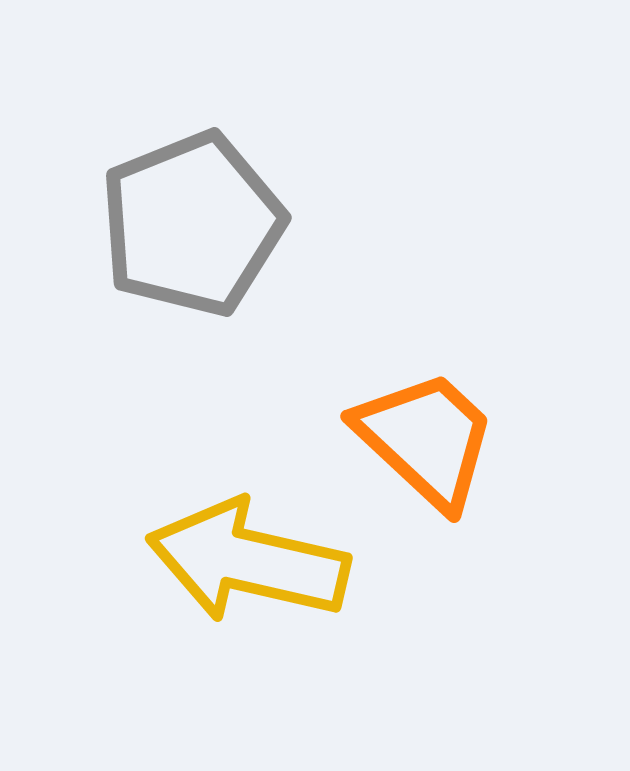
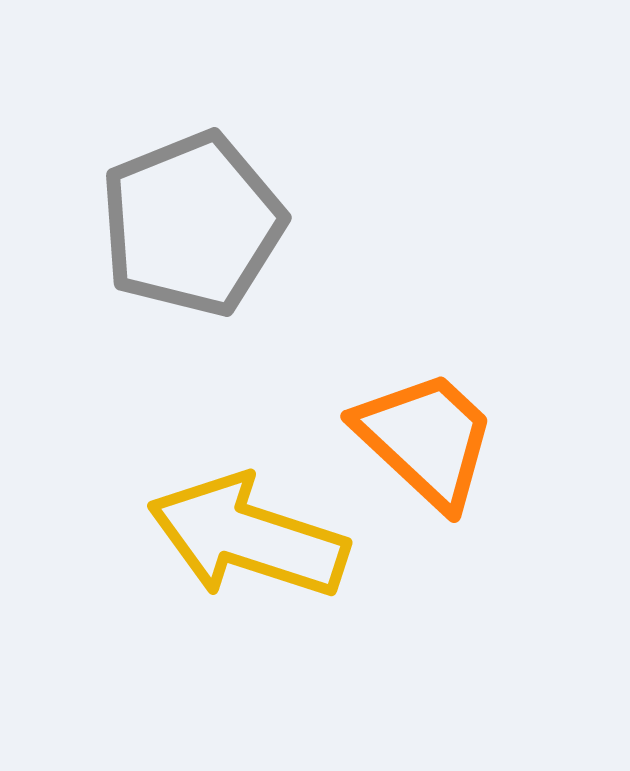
yellow arrow: moved 24 px up; rotated 5 degrees clockwise
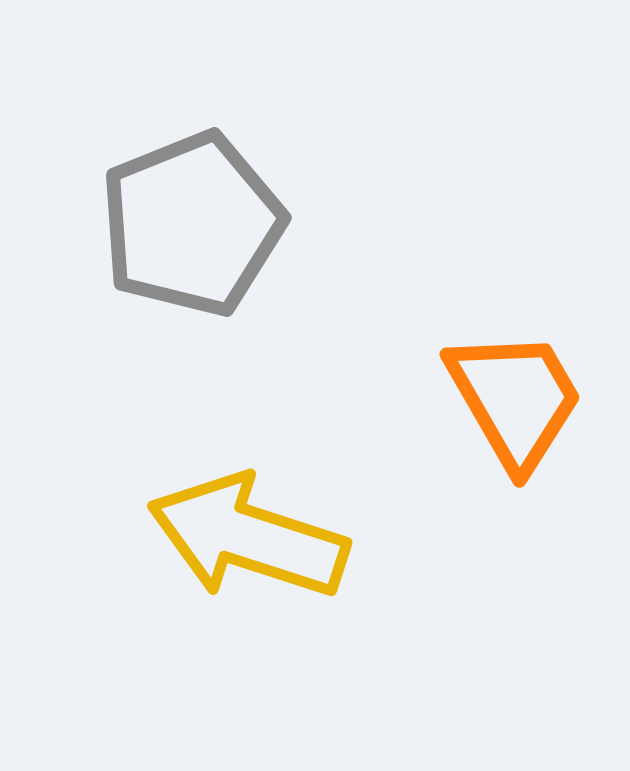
orange trapezoid: moved 89 px right, 40 px up; rotated 17 degrees clockwise
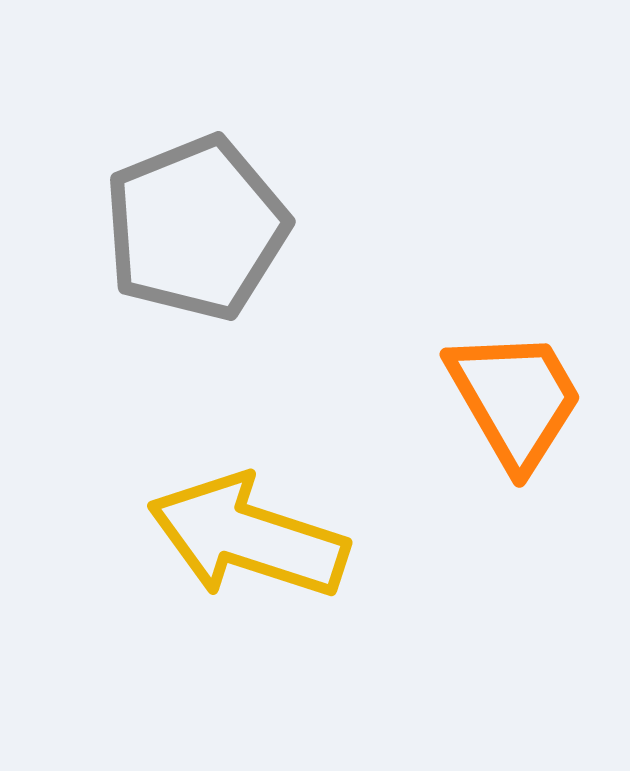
gray pentagon: moved 4 px right, 4 px down
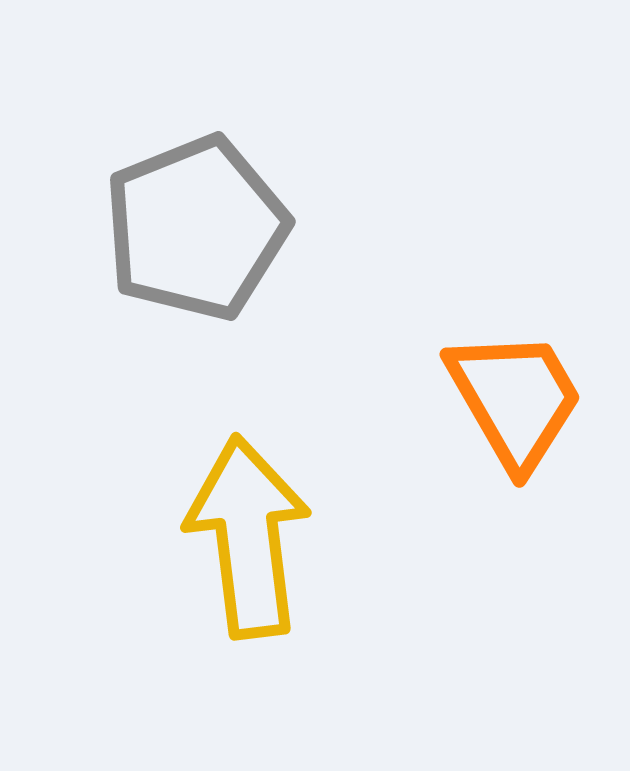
yellow arrow: rotated 65 degrees clockwise
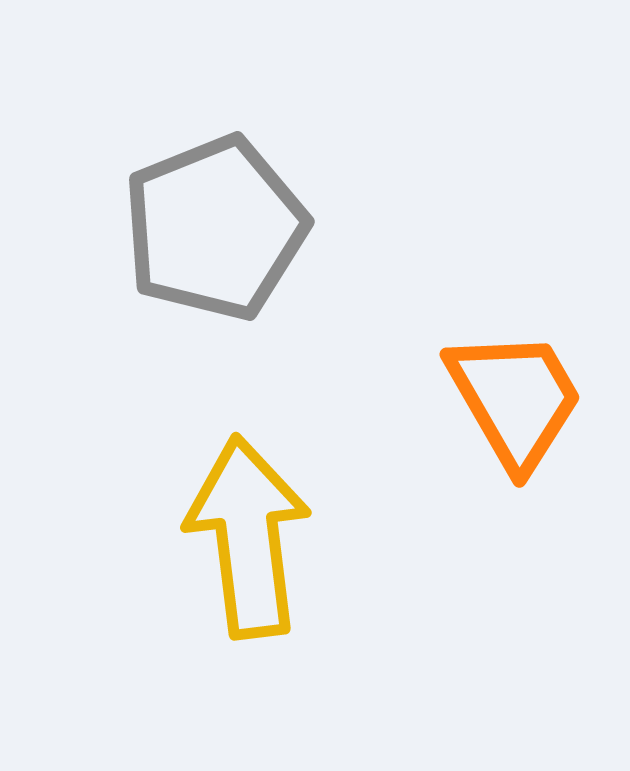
gray pentagon: moved 19 px right
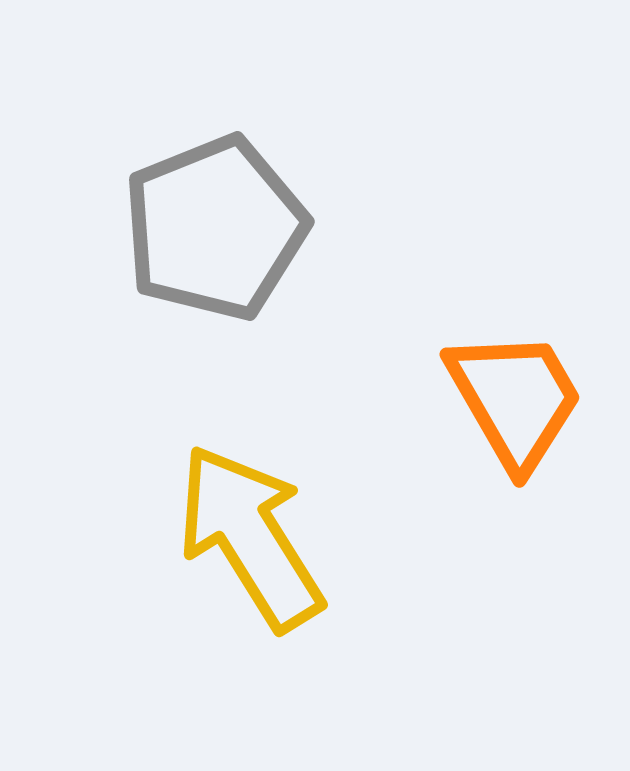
yellow arrow: moved 2 px right; rotated 25 degrees counterclockwise
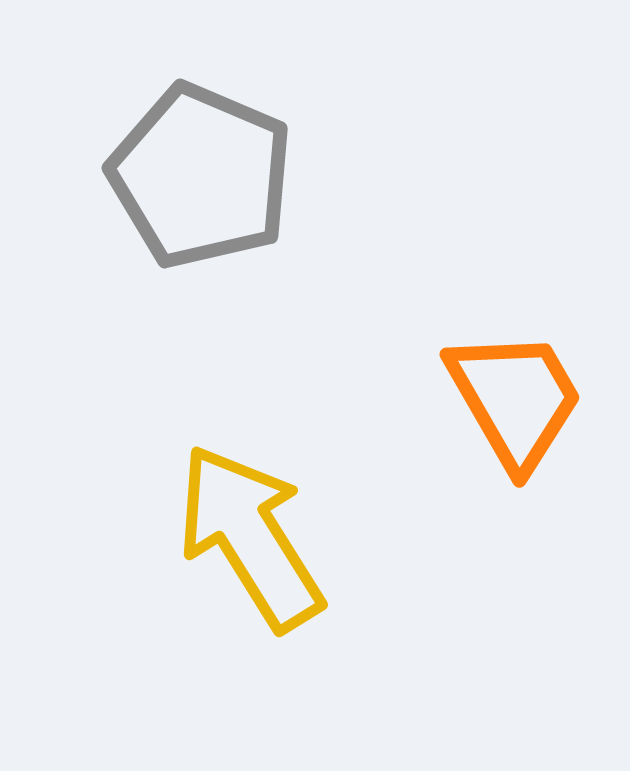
gray pentagon: moved 14 px left, 52 px up; rotated 27 degrees counterclockwise
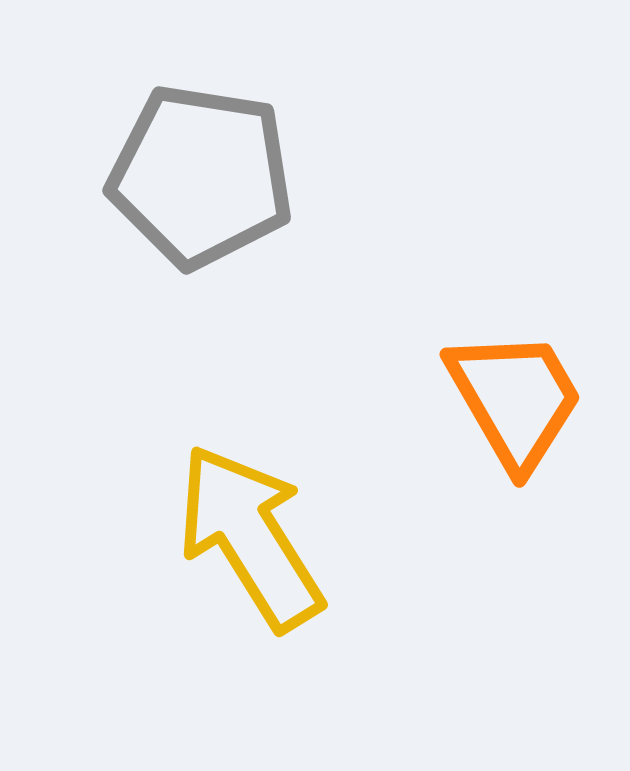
gray pentagon: rotated 14 degrees counterclockwise
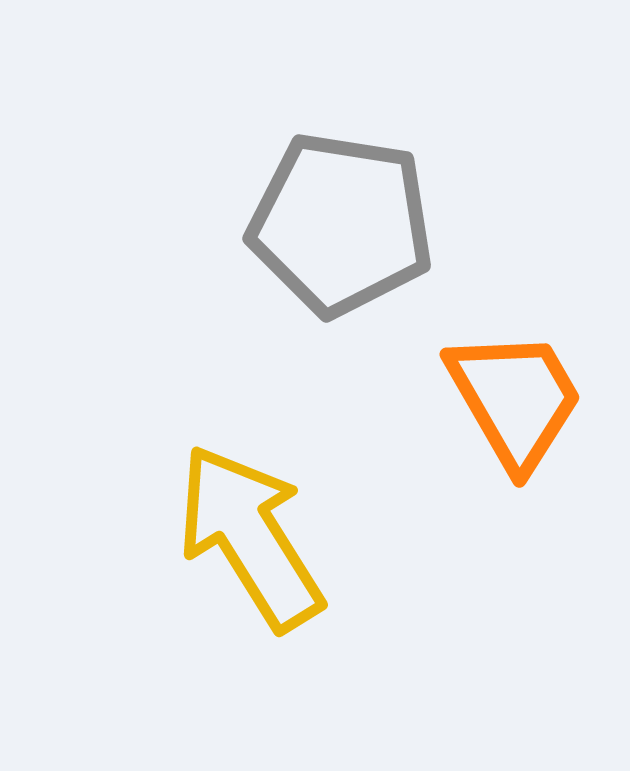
gray pentagon: moved 140 px right, 48 px down
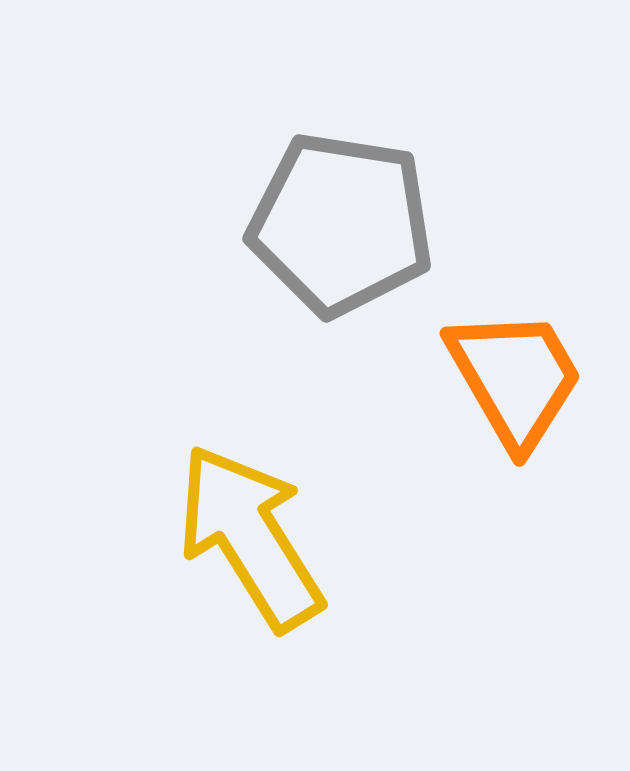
orange trapezoid: moved 21 px up
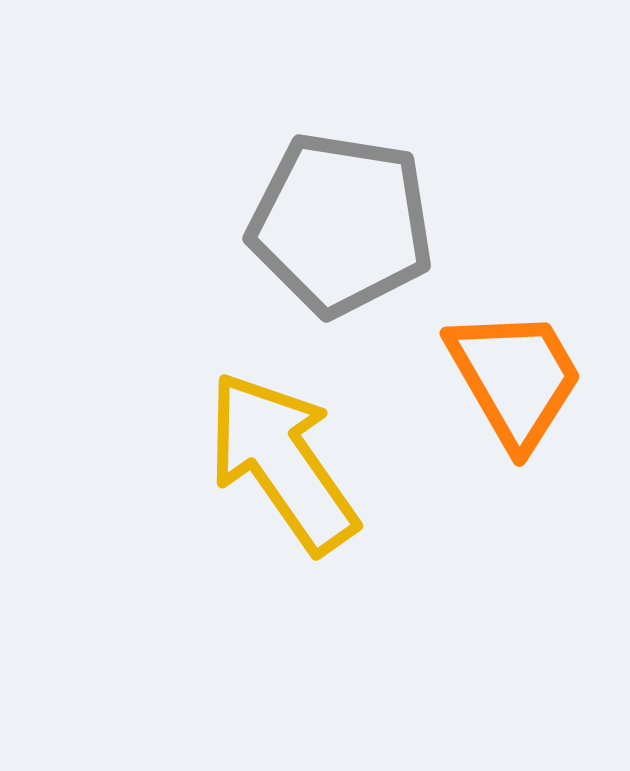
yellow arrow: moved 32 px right, 75 px up; rotated 3 degrees counterclockwise
